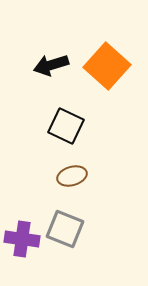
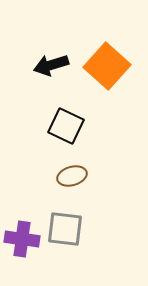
gray square: rotated 15 degrees counterclockwise
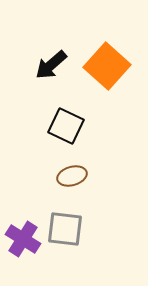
black arrow: rotated 24 degrees counterclockwise
purple cross: moved 1 px right; rotated 24 degrees clockwise
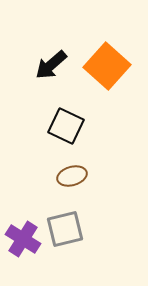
gray square: rotated 21 degrees counterclockwise
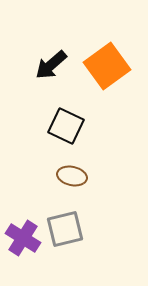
orange square: rotated 12 degrees clockwise
brown ellipse: rotated 28 degrees clockwise
purple cross: moved 1 px up
